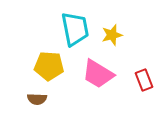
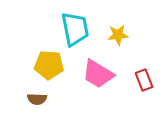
yellow star: moved 6 px right; rotated 10 degrees clockwise
yellow pentagon: moved 1 px up
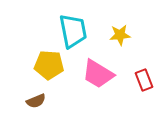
cyan trapezoid: moved 2 px left, 2 px down
yellow star: moved 2 px right
brown semicircle: moved 1 px left, 2 px down; rotated 24 degrees counterclockwise
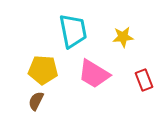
yellow star: moved 3 px right, 2 px down
yellow pentagon: moved 6 px left, 5 px down
pink trapezoid: moved 4 px left
brown semicircle: rotated 138 degrees clockwise
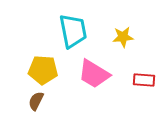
red rectangle: rotated 65 degrees counterclockwise
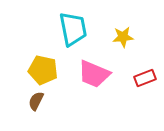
cyan trapezoid: moved 2 px up
yellow pentagon: rotated 8 degrees clockwise
pink trapezoid: rotated 8 degrees counterclockwise
red rectangle: moved 1 px right, 2 px up; rotated 25 degrees counterclockwise
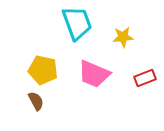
cyan trapezoid: moved 4 px right, 6 px up; rotated 9 degrees counterclockwise
brown semicircle: rotated 126 degrees clockwise
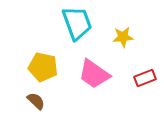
yellow pentagon: moved 3 px up
pink trapezoid: rotated 12 degrees clockwise
brown semicircle: rotated 18 degrees counterclockwise
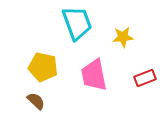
pink trapezoid: moved 1 px down; rotated 44 degrees clockwise
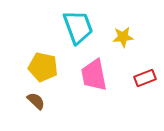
cyan trapezoid: moved 1 px right, 4 px down
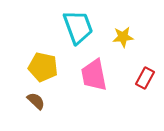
red rectangle: rotated 40 degrees counterclockwise
